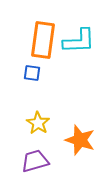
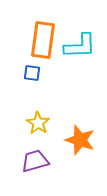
cyan L-shape: moved 1 px right, 5 px down
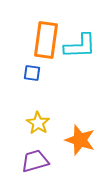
orange rectangle: moved 3 px right
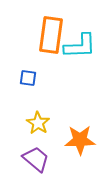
orange rectangle: moved 5 px right, 5 px up
blue square: moved 4 px left, 5 px down
orange star: rotated 20 degrees counterclockwise
purple trapezoid: moved 1 px right, 2 px up; rotated 56 degrees clockwise
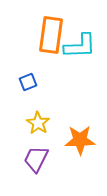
blue square: moved 4 px down; rotated 30 degrees counterclockwise
purple trapezoid: rotated 104 degrees counterclockwise
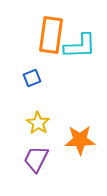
blue square: moved 4 px right, 4 px up
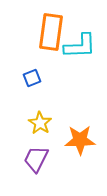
orange rectangle: moved 3 px up
yellow star: moved 2 px right
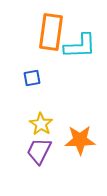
blue square: rotated 12 degrees clockwise
yellow star: moved 1 px right, 1 px down
purple trapezoid: moved 3 px right, 8 px up
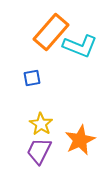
orange rectangle: rotated 33 degrees clockwise
cyan L-shape: rotated 24 degrees clockwise
orange star: rotated 24 degrees counterclockwise
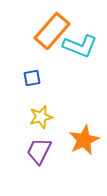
orange rectangle: moved 1 px right, 1 px up
yellow star: moved 7 px up; rotated 25 degrees clockwise
orange star: moved 4 px right
